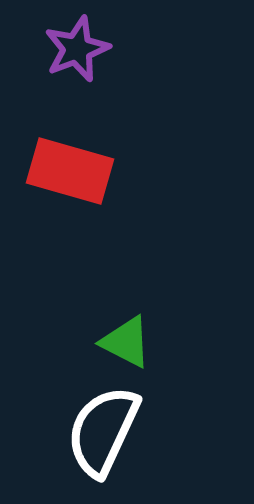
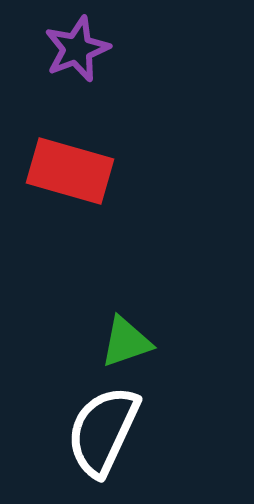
green triangle: rotated 46 degrees counterclockwise
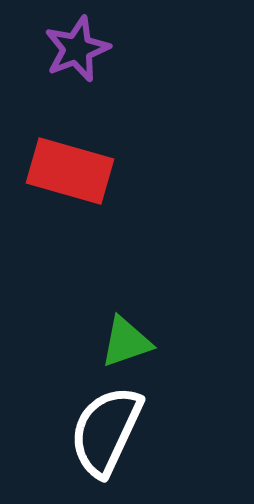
white semicircle: moved 3 px right
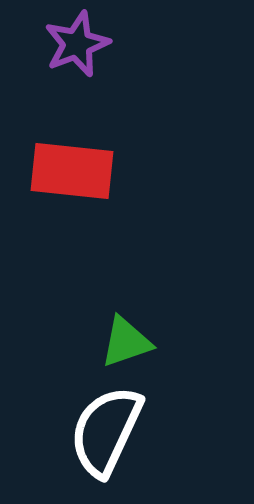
purple star: moved 5 px up
red rectangle: moved 2 px right; rotated 10 degrees counterclockwise
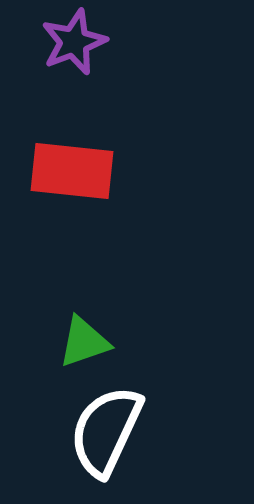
purple star: moved 3 px left, 2 px up
green triangle: moved 42 px left
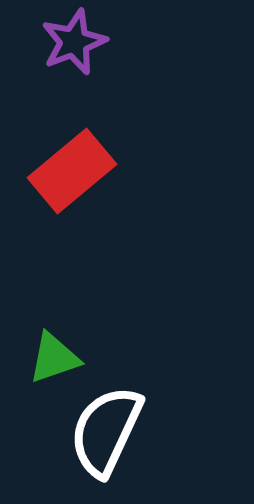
red rectangle: rotated 46 degrees counterclockwise
green triangle: moved 30 px left, 16 px down
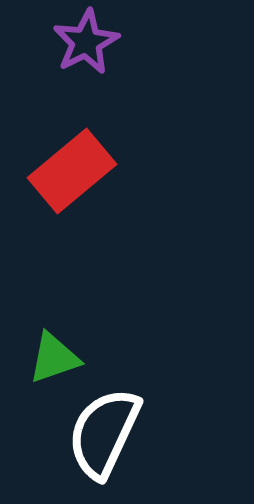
purple star: moved 12 px right; rotated 6 degrees counterclockwise
white semicircle: moved 2 px left, 2 px down
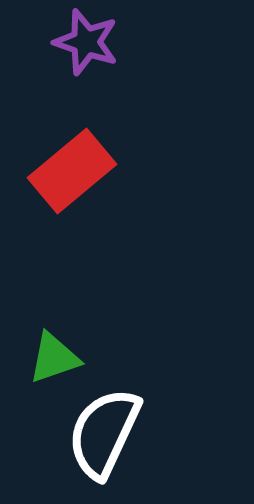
purple star: rotated 26 degrees counterclockwise
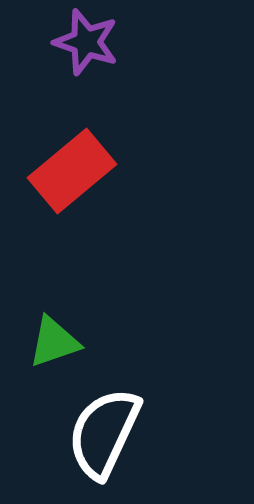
green triangle: moved 16 px up
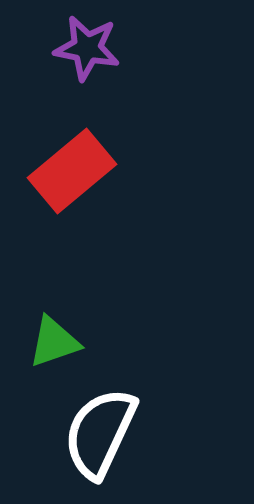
purple star: moved 1 px right, 6 px down; rotated 8 degrees counterclockwise
white semicircle: moved 4 px left
